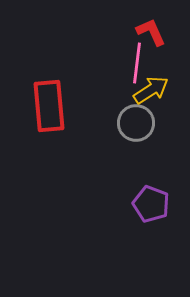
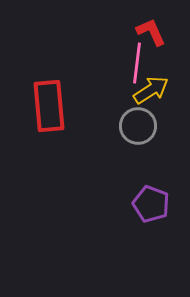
gray circle: moved 2 px right, 3 px down
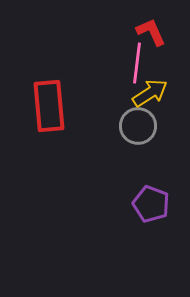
yellow arrow: moved 1 px left, 3 px down
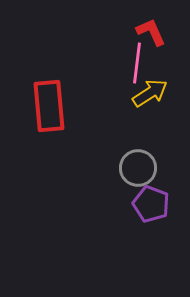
gray circle: moved 42 px down
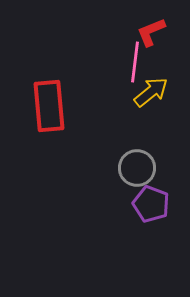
red L-shape: rotated 88 degrees counterclockwise
pink line: moved 2 px left, 1 px up
yellow arrow: moved 1 px right, 1 px up; rotated 6 degrees counterclockwise
gray circle: moved 1 px left
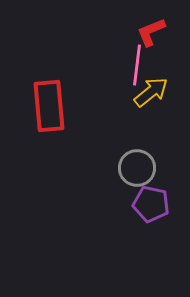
pink line: moved 2 px right, 3 px down
purple pentagon: rotated 9 degrees counterclockwise
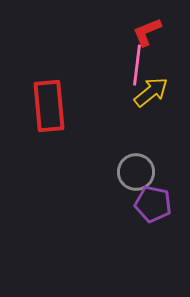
red L-shape: moved 4 px left
gray circle: moved 1 px left, 4 px down
purple pentagon: moved 2 px right
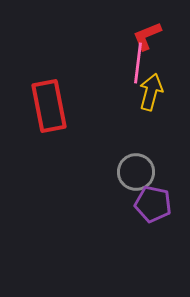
red L-shape: moved 4 px down
pink line: moved 1 px right, 2 px up
yellow arrow: rotated 36 degrees counterclockwise
red rectangle: rotated 6 degrees counterclockwise
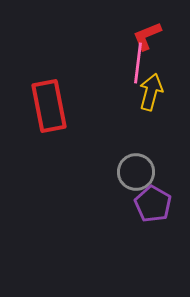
purple pentagon: rotated 18 degrees clockwise
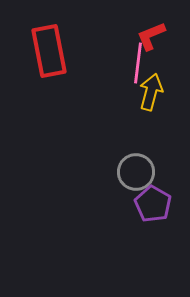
red L-shape: moved 4 px right
red rectangle: moved 55 px up
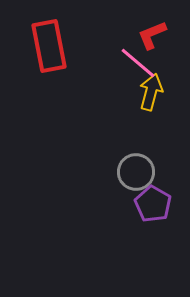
red L-shape: moved 1 px right, 1 px up
red rectangle: moved 5 px up
pink line: rotated 57 degrees counterclockwise
